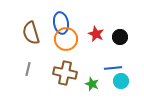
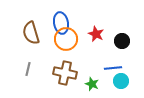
black circle: moved 2 px right, 4 px down
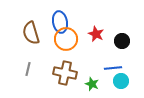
blue ellipse: moved 1 px left, 1 px up
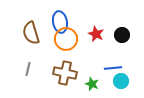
black circle: moved 6 px up
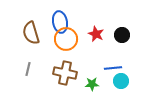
green star: rotated 24 degrees counterclockwise
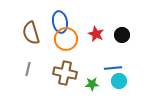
cyan circle: moved 2 px left
